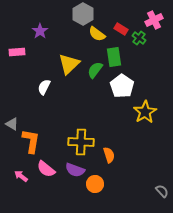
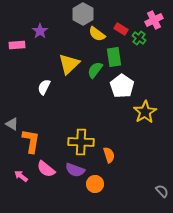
pink rectangle: moved 7 px up
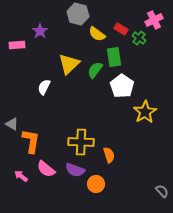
gray hexagon: moved 5 px left; rotated 15 degrees counterclockwise
orange circle: moved 1 px right
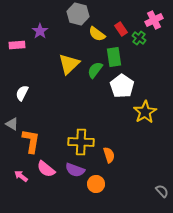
red rectangle: rotated 24 degrees clockwise
white semicircle: moved 22 px left, 6 px down
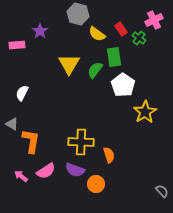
yellow triangle: rotated 15 degrees counterclockwise
white pentagon: moved 1 px right, 1 px up
pink semicircle: moved 2 px down; rotated 72 degrees counterclockwise
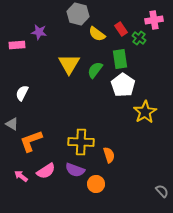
pink cross: rotated 18 degrees clockwise
purple star: moved 1 px left, 1 px down; rotated 28 degrees counterclockwise
green rectangle: moved 6 px right, 2 px down
orange L-shape: rotated 120 degrees counterclockwise
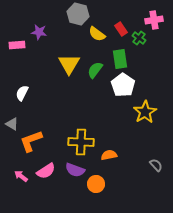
orange semicircle: rotated 84 degrees counterclockwise
gray semicircle: moved 6 px left, 26 px up
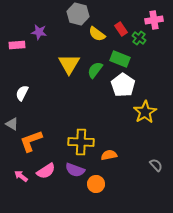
green rectangle: rotated 60 degrees counterclockwise
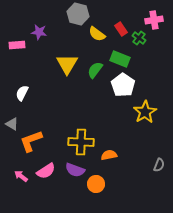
yellow triangle: moved 2 px left
gray semicircle: moved 3 px right; rotated 64 degrees clockwise
